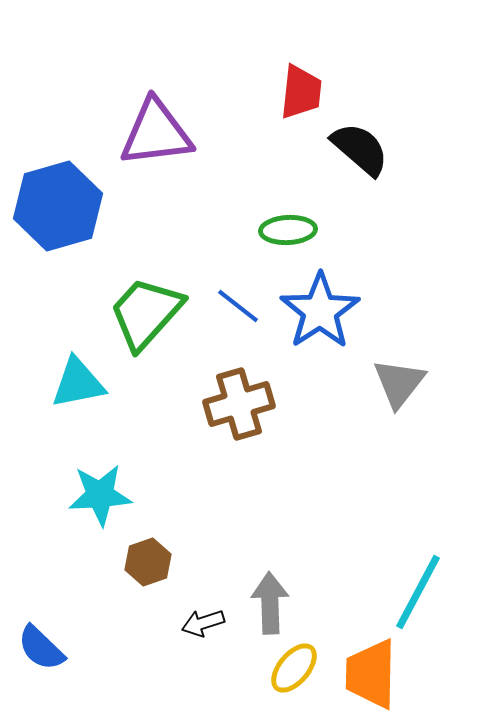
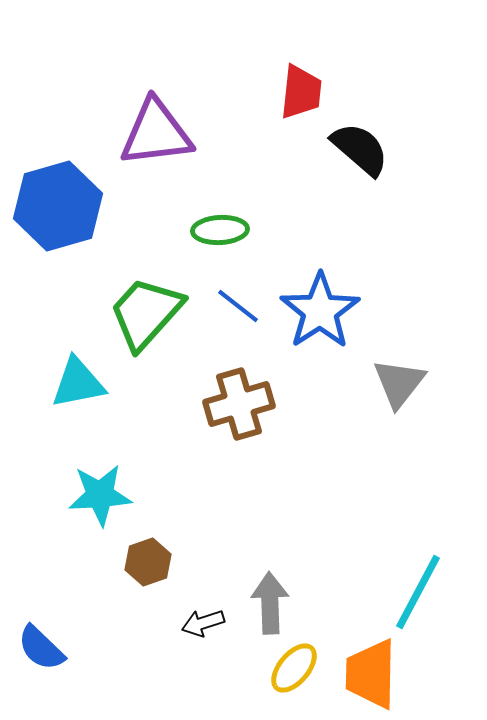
green ellipse: moved 68 px left
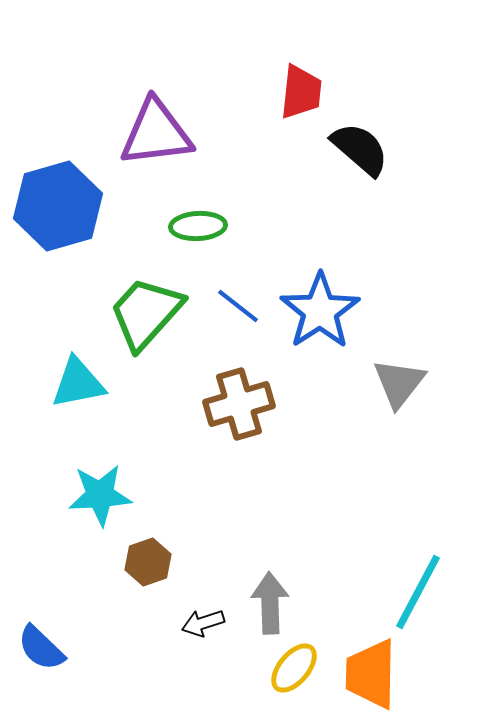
green ellipse: moved 22 px left, 4 px up
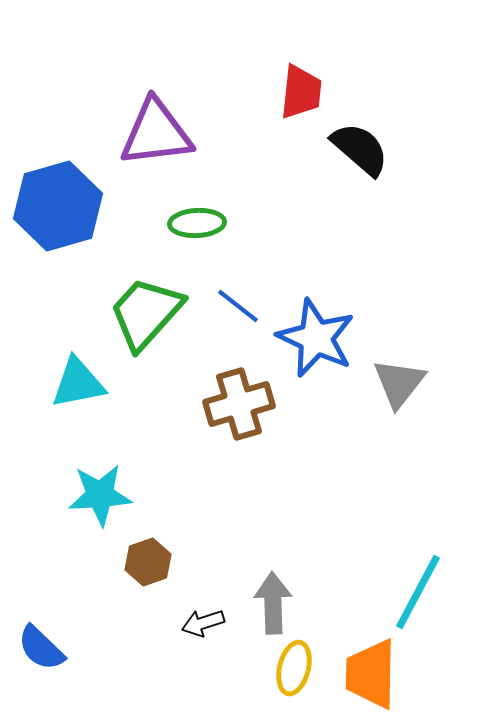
green ellipse: moved 1 px left, 3 px up
blue star: moved 4 px left, 27 px down; rotated 14 degrees counterclockwise
gray arrow: moved 3 px right
yellow ellipse: rotated 26 degrees counterclockwise
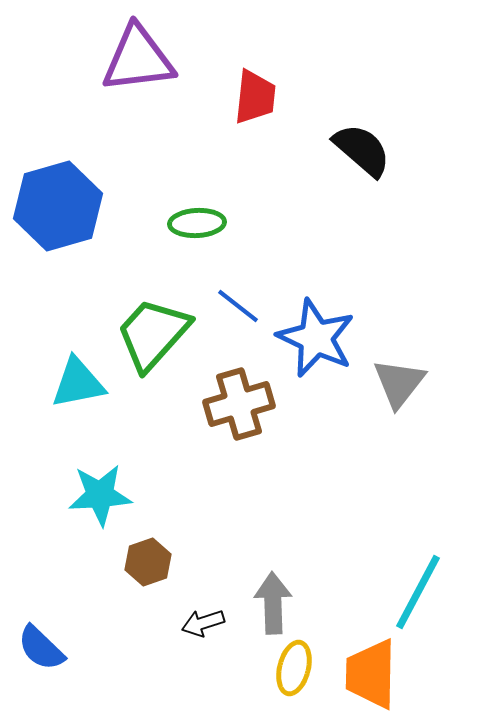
red trapezoid: moved 46 px left, 5 px down
purple triangle: moved 18 px left, 74 px up
black semicircle: moved 2 px right, 1 px down
green trapezoid: moved 7 px right, 21 px down
